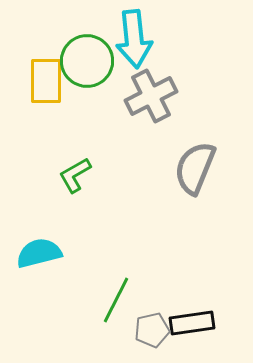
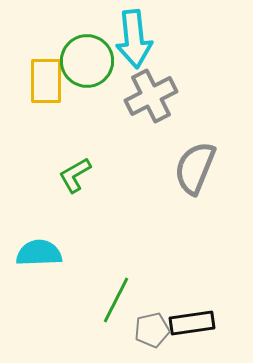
cyan semicircle: rotated 12 degrees clockwise
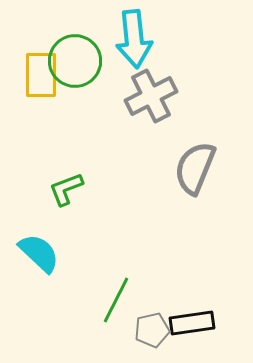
green circle: moved 12 px left
yellow rectangle: moved 5 px left, 6 px up
green L-shape: moved 9 px left, 14 px down; rotated 9 degrees clockwise
cyan semicircle: rotated 45 degrees clockwise
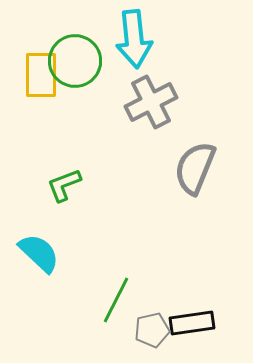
gray cross: moved 6 px down
green L-shape: moved 2 px left, 4 px up
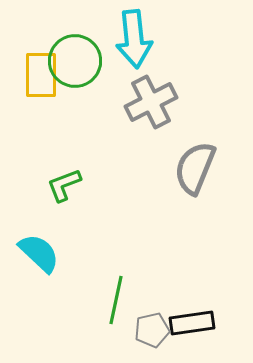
green line: rotated 15 degrees counterclockwise
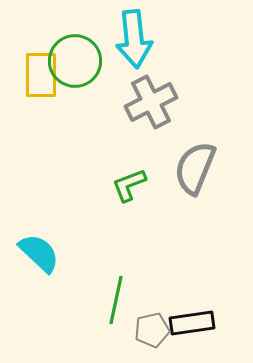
green L-shape: moved 65 px right
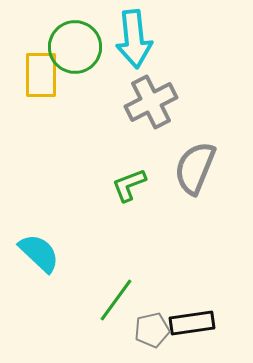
green circle: moved 14 px up
green line: rotated 24 degrees clockwise
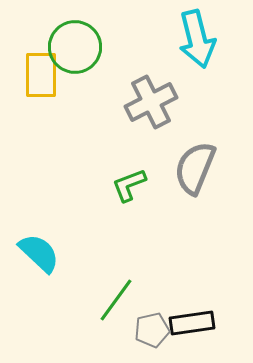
cyan arrow: moved 63 px right; rotated 8 degrees counterclockwise
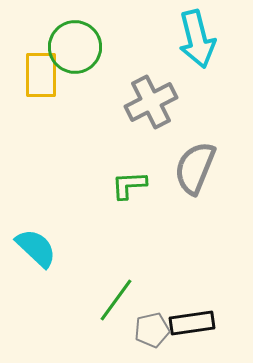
green L-shape: rotated 18 degrees clockwise
cyan semicircle: moved 3 px left, 5 px up
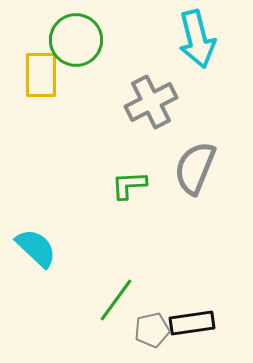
green circle: moved 1 px right, 7 px up
